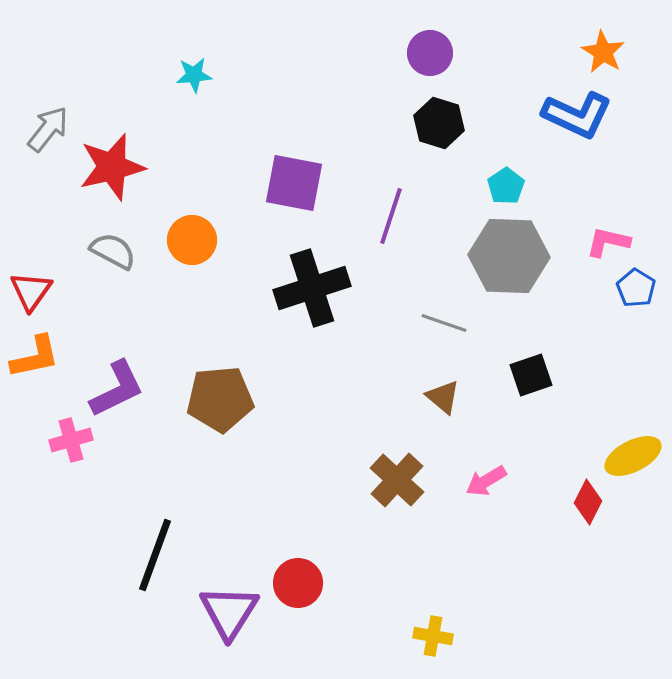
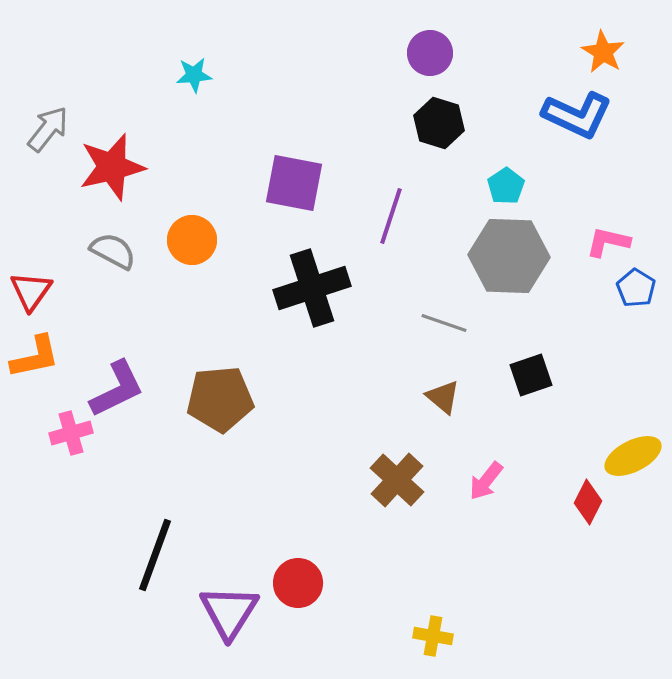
pink cross: moved 7 px up
pink arrow: rotated 21 degrees counterclockwise
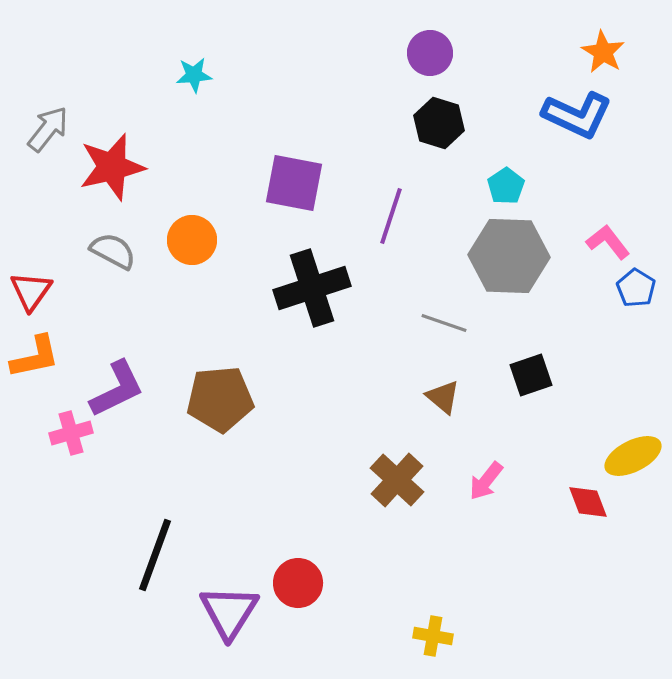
pink L-shape: rotated 39 degrees clockwise
red diamond: rotated 48 degrees counterclockwise
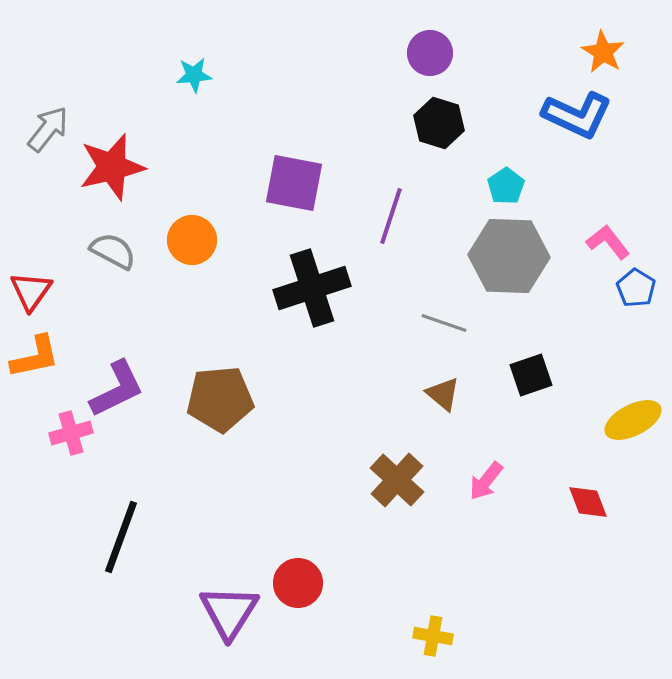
brown triangle: moved 3 px up
yellow ellipse: moved 36 px up
black line: moved 34 px left, 18 px up
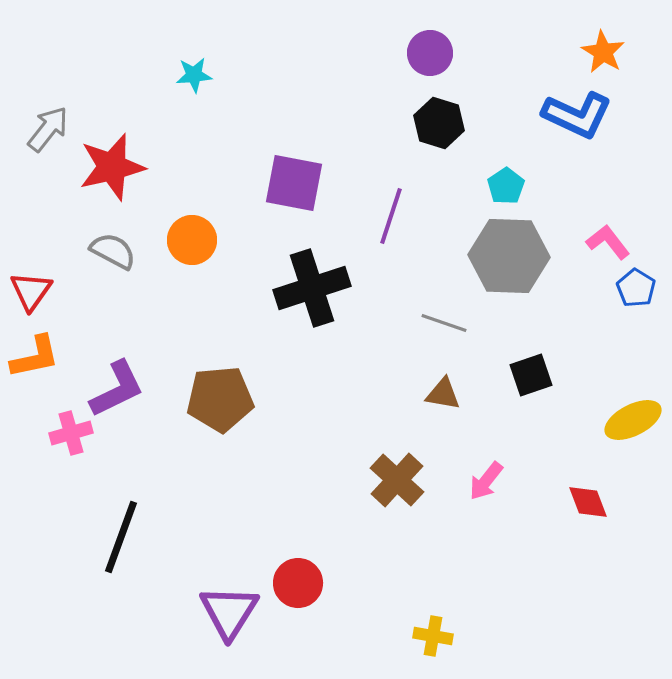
brown triangle: rotated 30 degrees counterclockwise
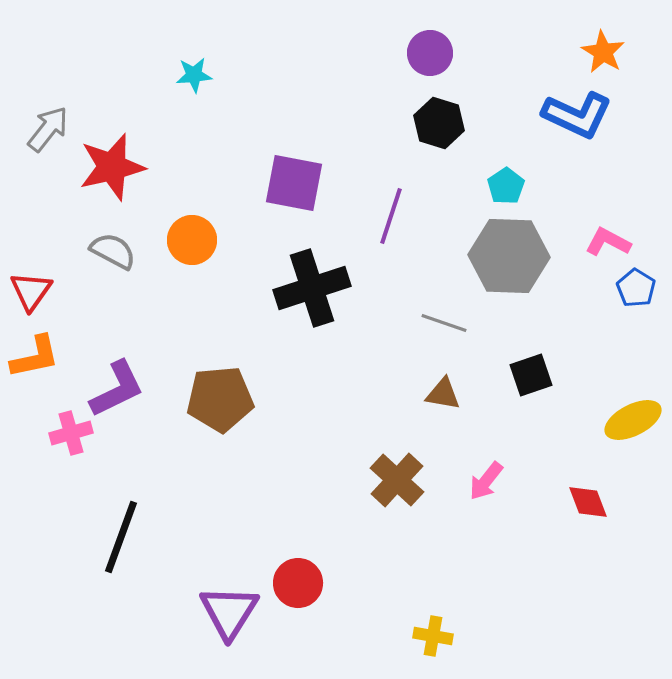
pink L-shape: rotated 24 degrees counterclockwise
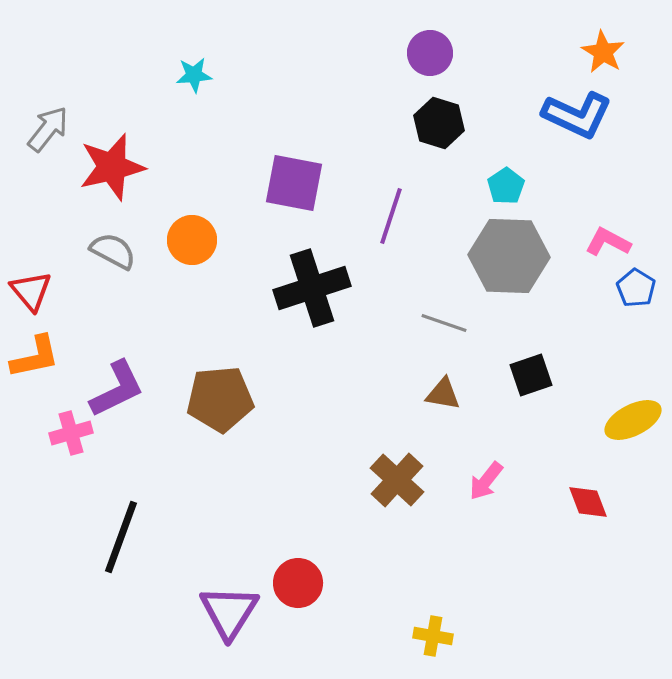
red triangle: rotated 15 degrees counterclockwise
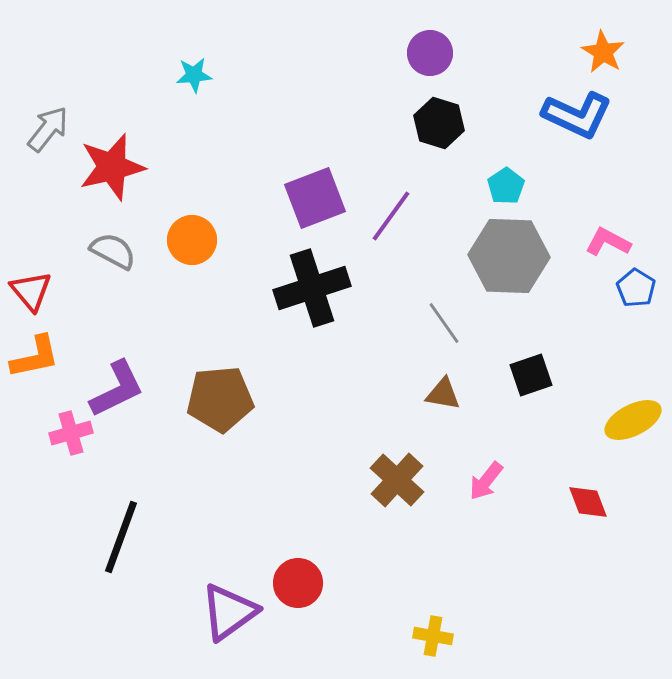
purple square: moved 21 px right, 15 px down; rotated 32 degrees counterclockwise
purple line: rotated 18 degrees clockwise
gray line: rotated 36 degrees clockwise
purple triangle: rotated 22 degrees clockwise
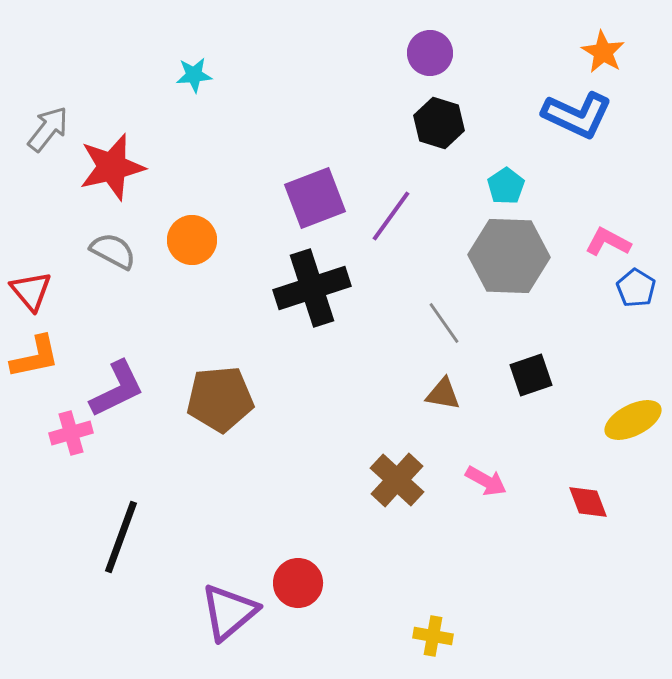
pink arrow: rotated 99 degrees counterclockwise
purple triangle: rotated 4 degrees counterclockwise
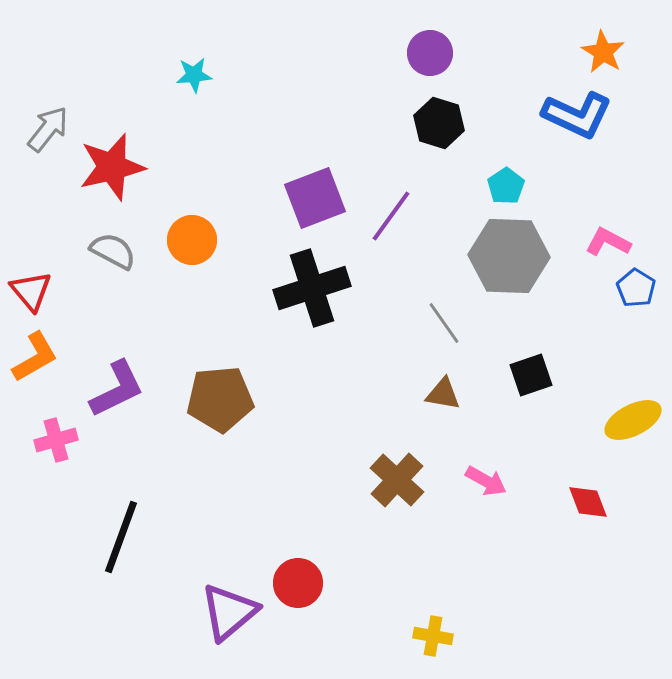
orange L-shape: rotated 18 degrees counterclockwise
pink cross: moved 15 px left, 7 px down
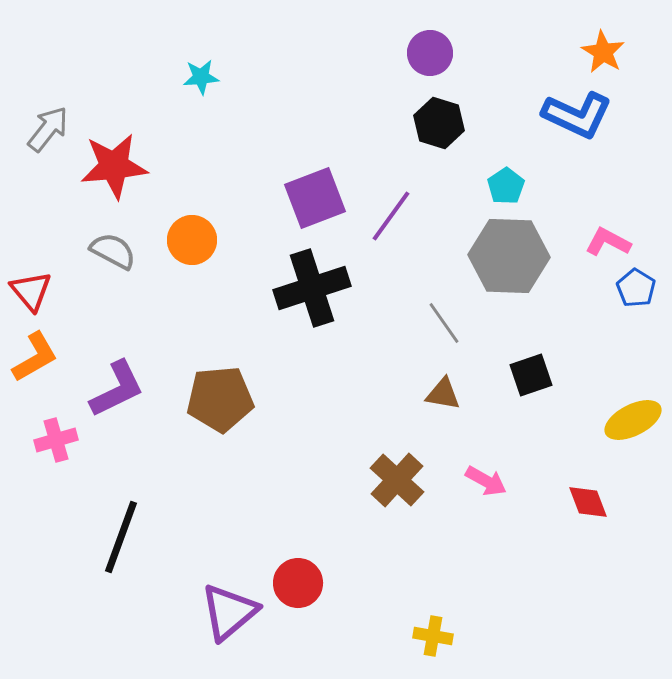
cyan star: moved 7 px right, 2 px down
red star: moved 2 px right, 1 px up; rotated 8 degrees clockwise
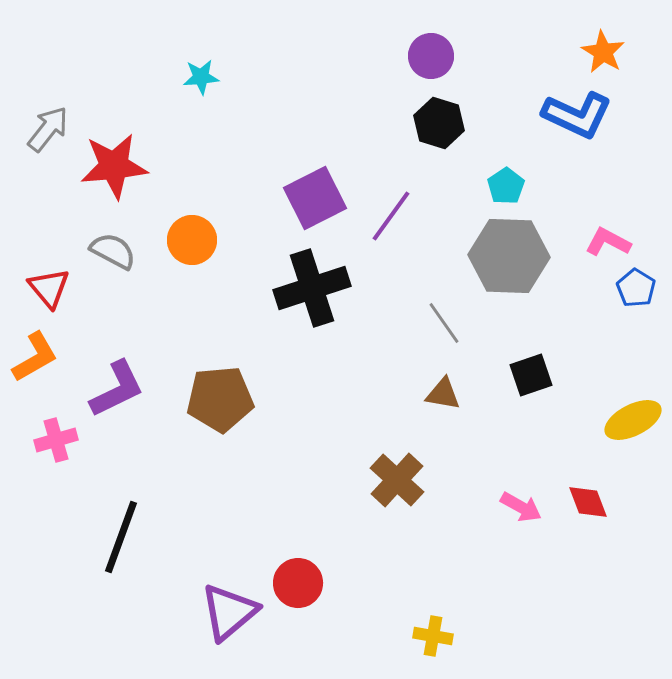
purple circle: moved 1 px right, 3 px down
purple square: rotated 6 degrees counterclockwise
red triangle: moved 18 px right, 3 px up
pink arrow: moved 35 px right, 26 px down
